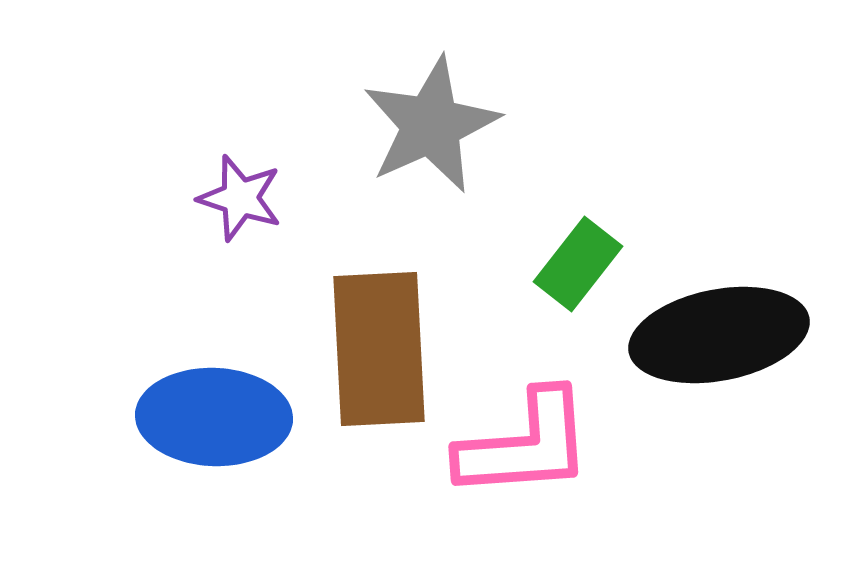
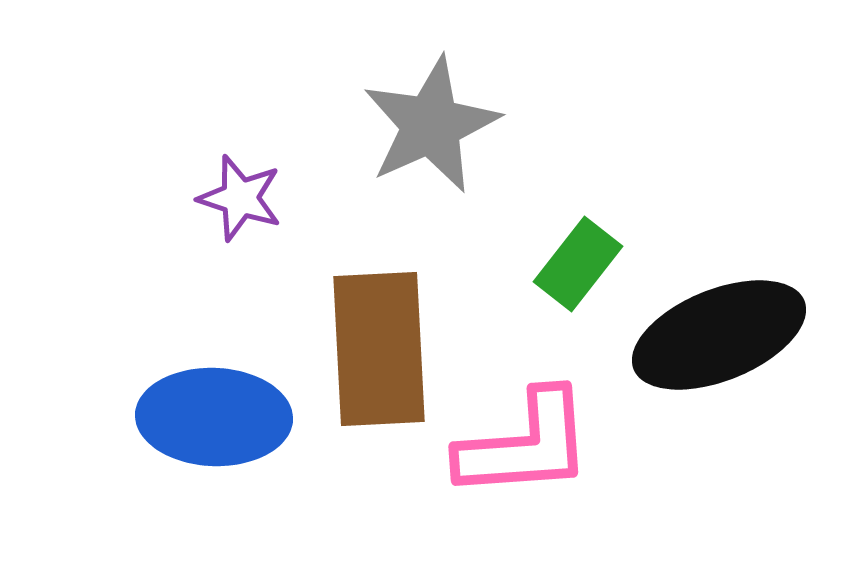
black ellipse: rotated 11 degrees counterclockwise
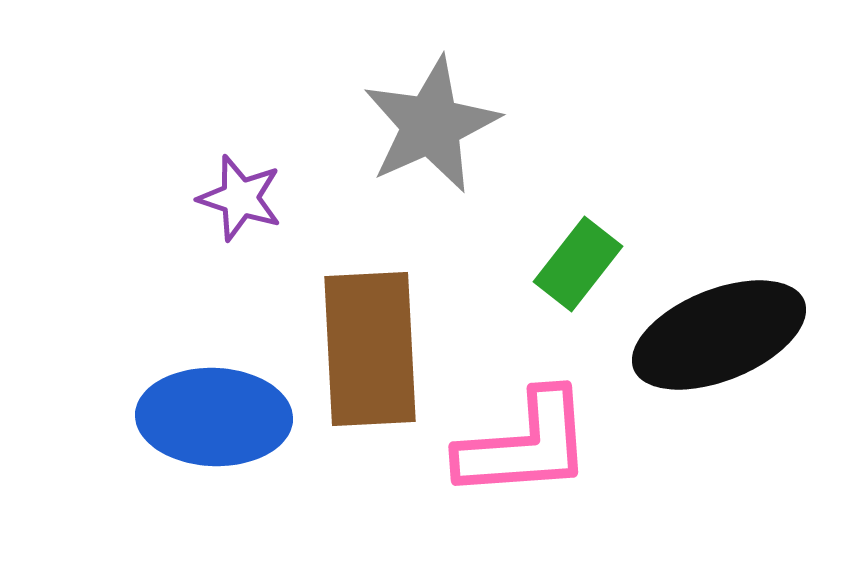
brown rectangle: moved 9 px left
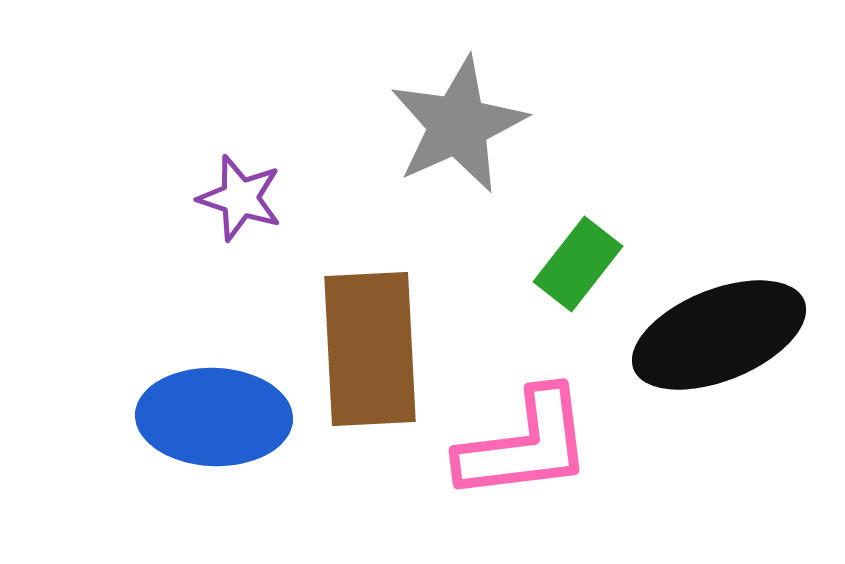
gray star: moved 27 px right
pink L-shape: rotated 3 degrees counterclockwise
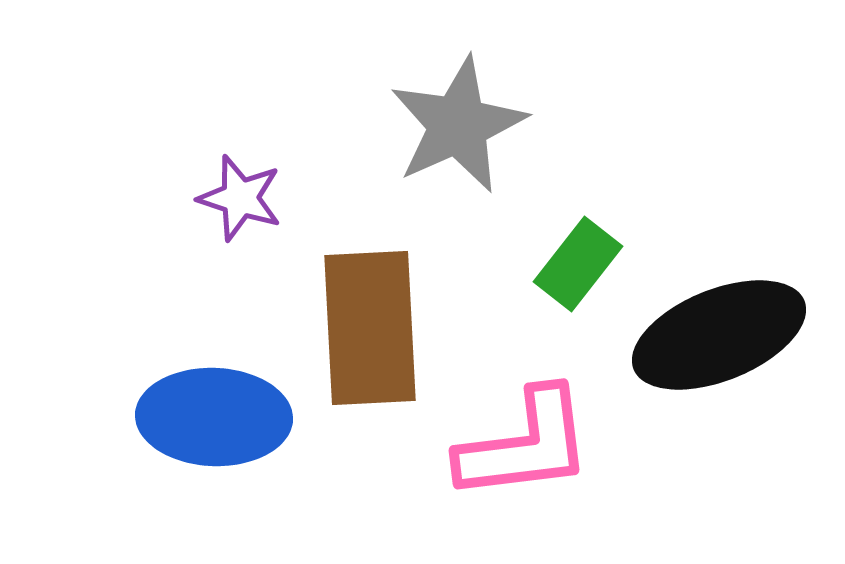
brown rectangle: moved 21 px up
